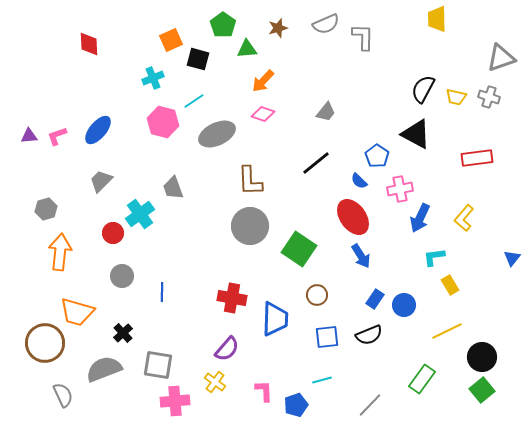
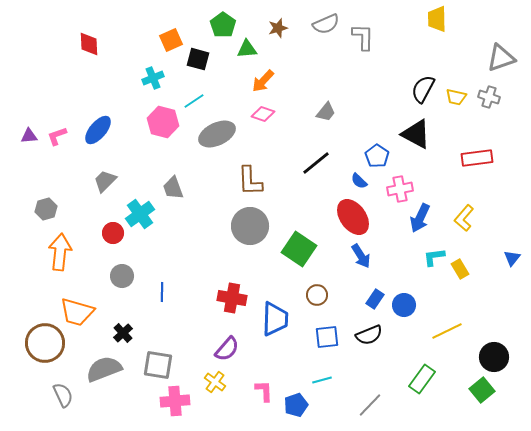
gray trapezoid at (101, 181): moved 4 px right
yellow rectangle at (450, 285): moved 10 px right, 16 px up
black circle at (482, 357): moved 12 px right
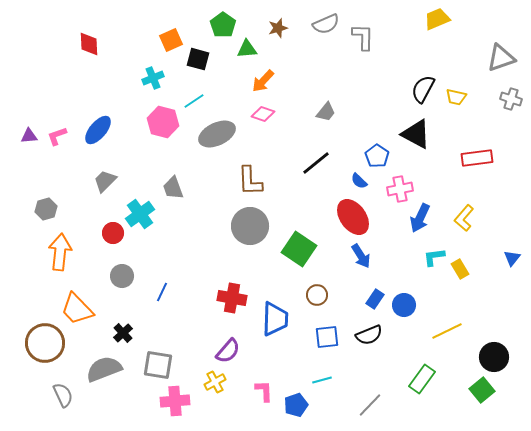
yellow trapezoid at (437, 19): rotated 68 degrees clockwise
gray cross at (489, 97): moved 22 px right, 2 px down
blue line at (162, 292): rotated 24 degrees clockwise
orange trapezoid at (77, 312): moved 3 px up; rotated 30 degrees clockwise
purple semicircle at (227, 349): moved 1 px right, 2 px down
yellow cross at (215, 382): rotated 25 degrees clockwise
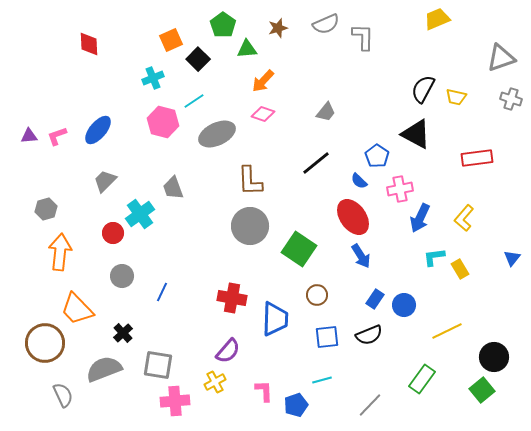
black square at (198, 59): rotated 30 degrees clockwise
